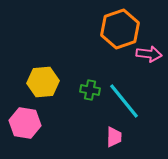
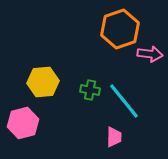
pink arrow: moved 1 px right
pink hexagon: moved 2 px left; rotated 24 degrees counterclockwise
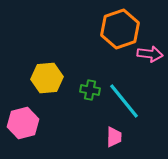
yellow hexagon: moved 4 px right, 4 px up
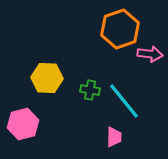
yellow hexagon: rotated 8 degrees clockwise
pink hexagon: moved 1 px down
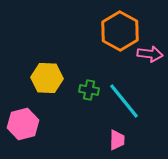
orange hexagon: moved 2 px down; rotated 12 degrees counterclockwise
green cross: moved 1 px left
pink trapezoid: moved 3 px right, 3 px down
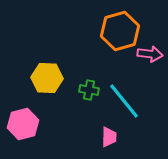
orange hexagon: rotated 15 degrees clockwise
pink trapezoid: moved 8 px left, 3 px up
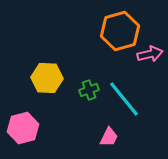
pink arrow: rotated 20 degrees counterclockwise
green cross: rotated 30 degrees counterclockwise
cyan line: moved 2 px up
pink hexagon: moved 4 px down
pink trapezoid: rotated 25 degrees clockwise
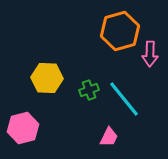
pink arrow: rotated 105 degrees clockwise
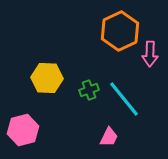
orange hexagon: rotated 9 degrees counterclockwise
pink hexagon: moved 2 px down
